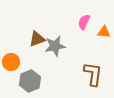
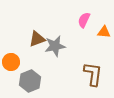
pink semicircle: moved 2 px up
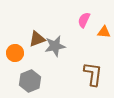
orange circle: moved 4 px right, 9 px up
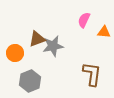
gray star: moved 2 px left
brown L-shape: moved 1 px left
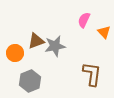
orange triangle: rotated 40 degrees clockwise
brown triangle: moved 1 px left, 2 px down
gray star: moved 2 px right
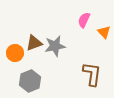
brown triangle: moved 2 px left, 2 px down
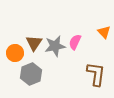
pink semicircle: moved 9 px left, 22 px down
brown triangle: rotated 36 degrees counterclockwise
brown L-shape: moved 4 px right
gray hexagon: moved 1 px right, 7 px up
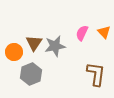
pink semicircle: moved 7 px right, 9 px up
orange circle: moved 1 px left, 1 px up
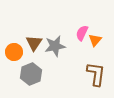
orange triangle: moved 9 px left, 8 px down; rotated 24 degrees clockwise
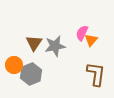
orange triangle: moved 4 px left
orange circle: moved 13 px down
